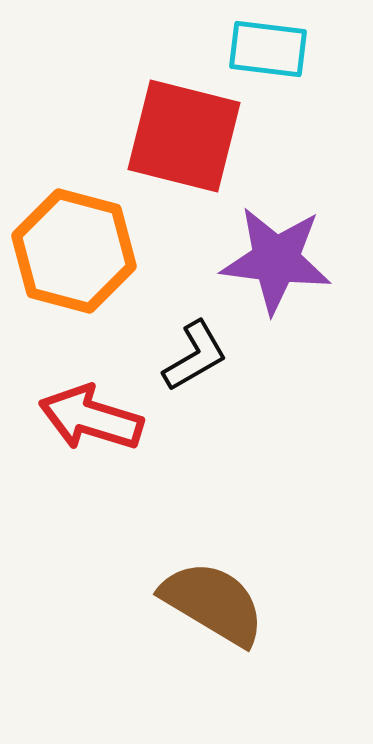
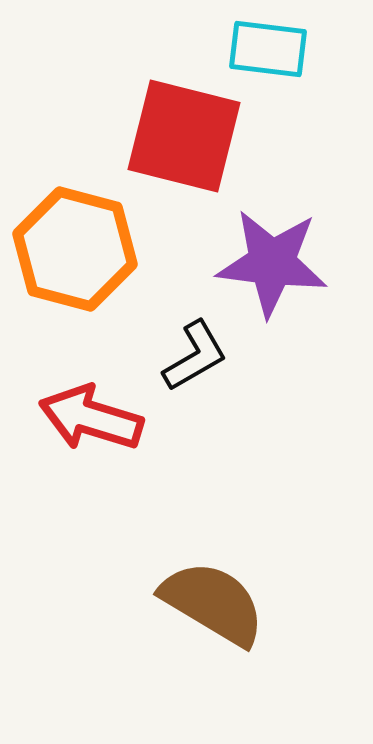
orange hexagon: moved 1 px right, 2 px up
purple star: moved 4 px left, 3 px down
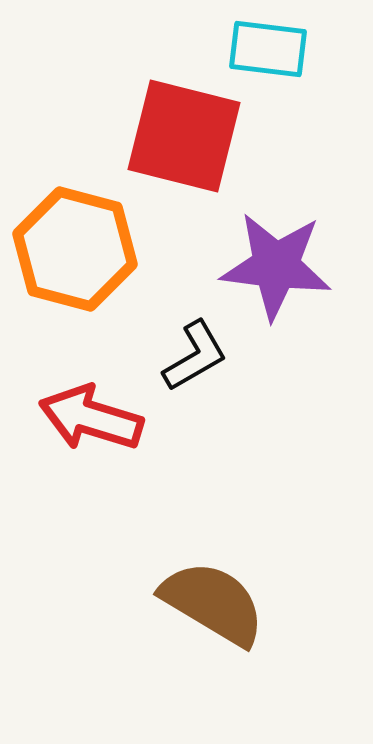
purple star: moved 4 px right, 3 px down
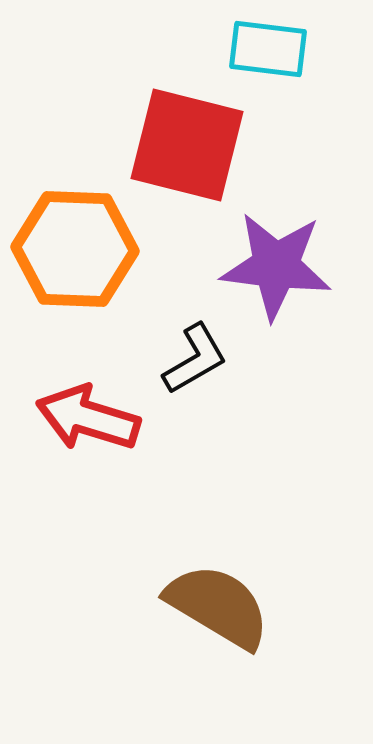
red square: moved 3 px right, 9 px down
orange hexagon: rotated 13 degrees counterclockwise
black L-shape: moved 3 px down
red arrow: moved 3 px left
brown semicircle: moved 5 px right, 3 px down
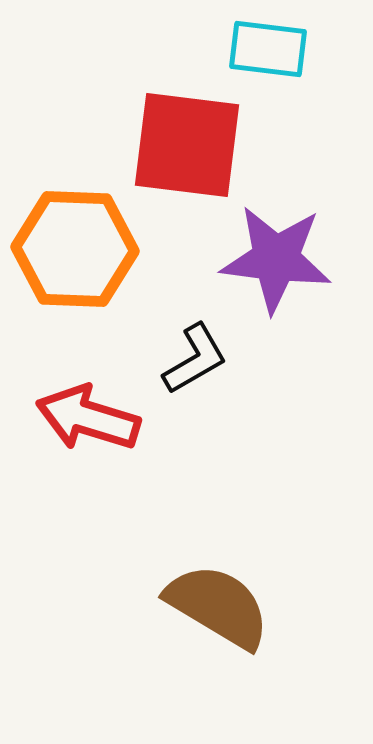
red square: rotated 7 degrees counterclockwise
purple star: moved 7 px up
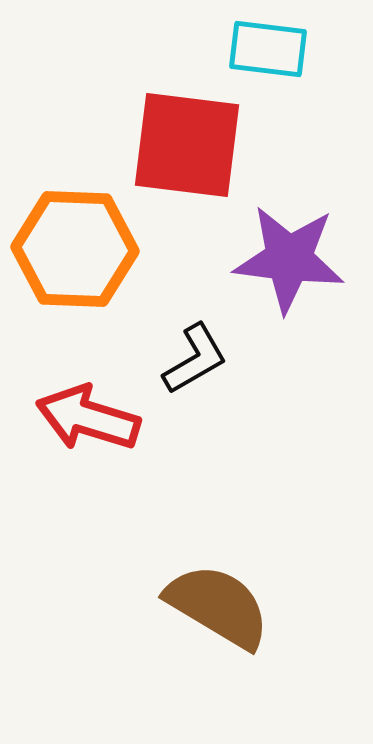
purple star: moved 13 px right
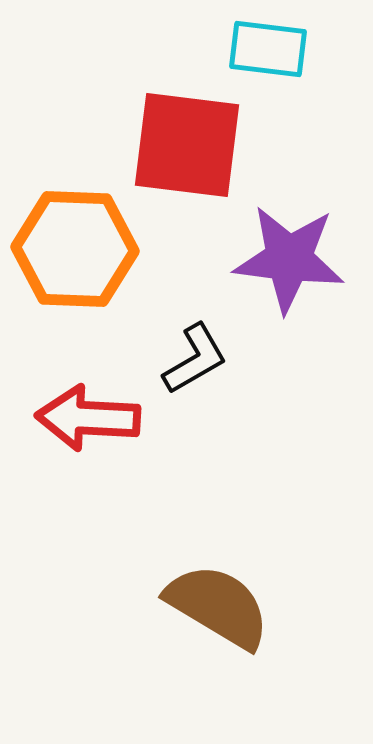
red arrow: rotated 14 degrees counterclockwise
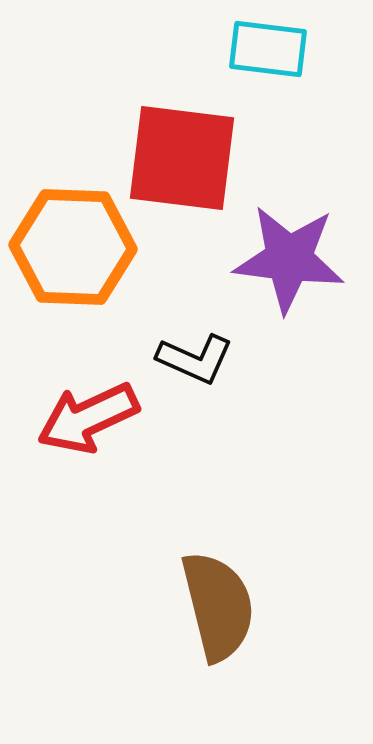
red square: moved 5 px left, 13 px down
orange hexagon: moved 2 px left, 2 px up
black L-shape: rotated 54 degrees clockwise
red arrow: rotated 28 degrees counterclockwise
brown semicircle: rotated 45 degrees clockwise
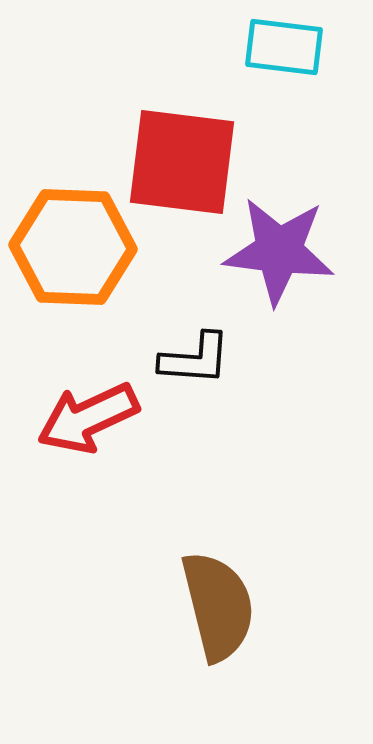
cyan rectangle: moved 16 px right, 2 px up
red square: moved 4 px down
purple star: moved 10 px left, 8 px up
black L-shape: rotated 20 degrees counterclockwise
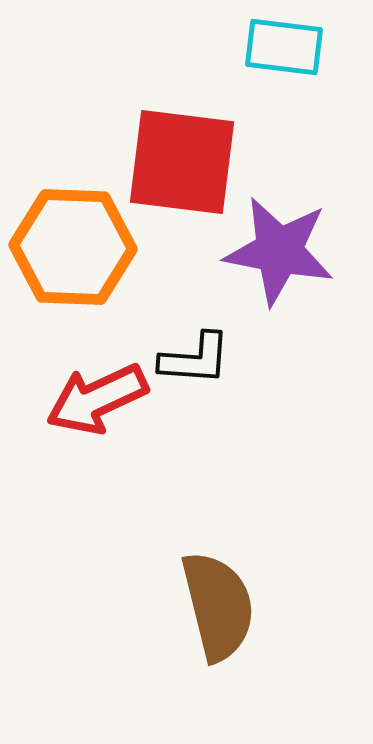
purple star: rotated 4 degrees clockwise
red arrow: moved 9 px right, 19 px up
